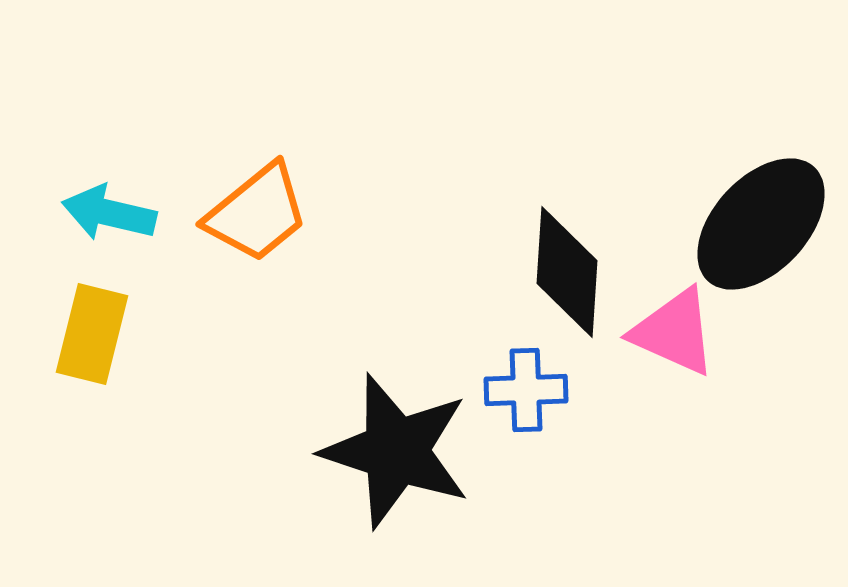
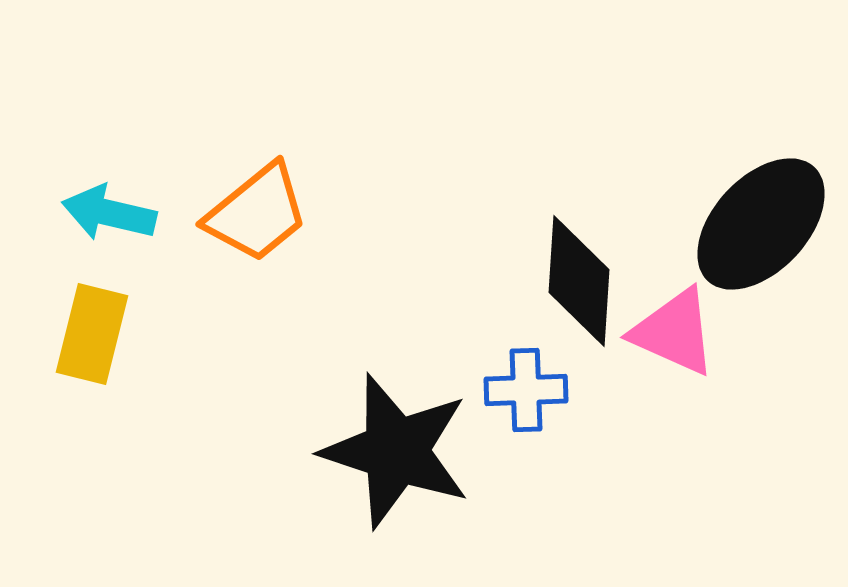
black diamond: moved 12 px right, 9 px down
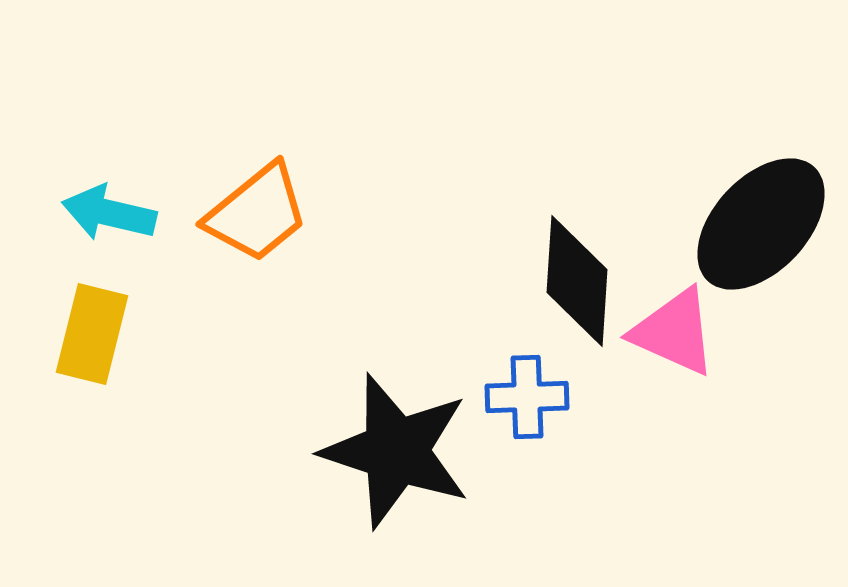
black diamond: moved 2 px left
blue cross: moved 1 px right, 7 px down
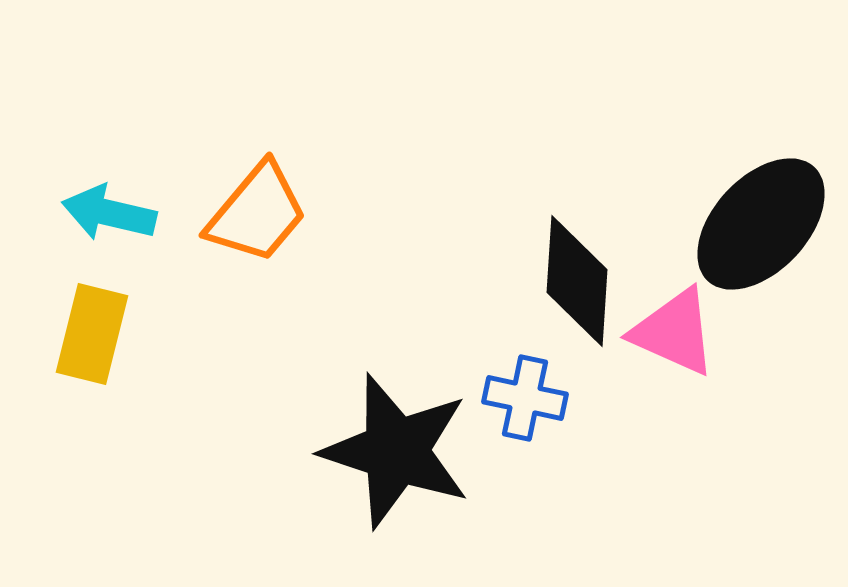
orange trapezoid: rotated 11 degrees counterclockwise
blue cross: moved 2 px left, 1 px down; rotated 14 degrees clockwise
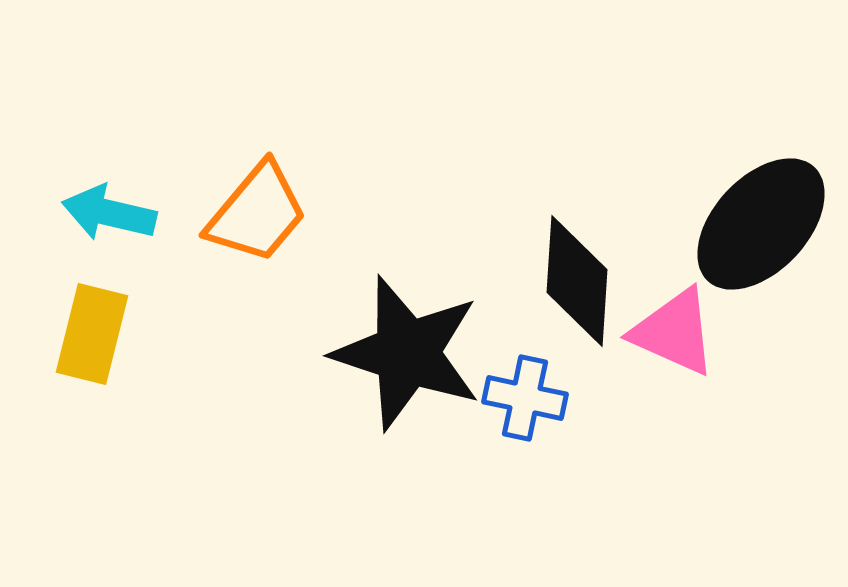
black star: moved 11 px right, 98 px up
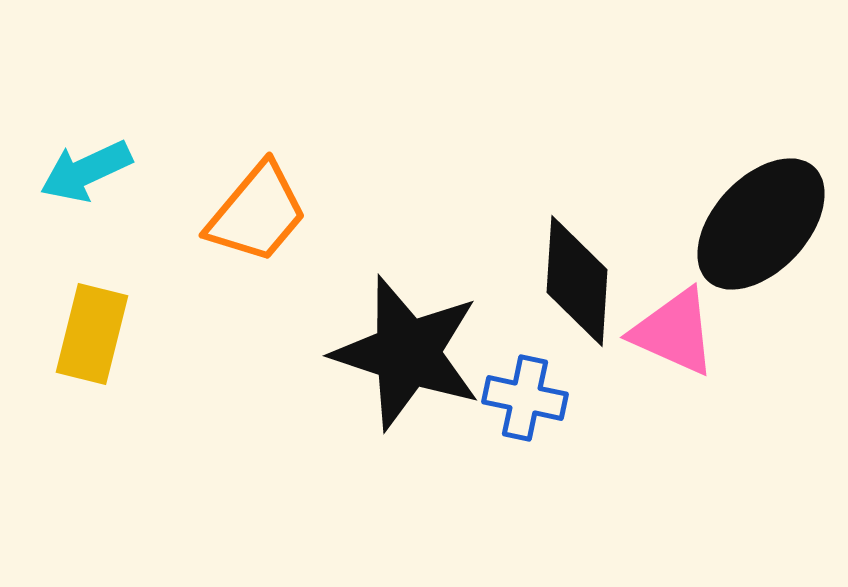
cyan arrow: moved 23 px left, 42 px up; rotated 38 degrees counterclockwise
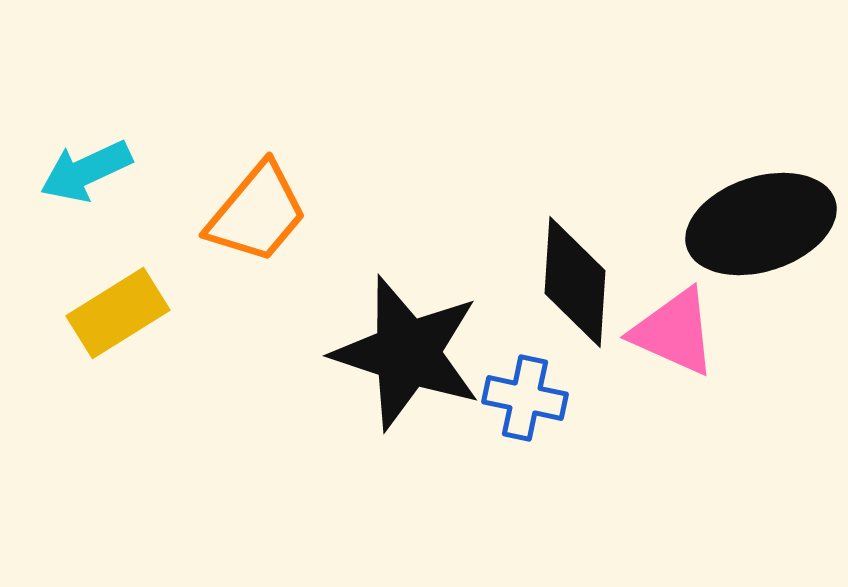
black ellipse: rotated 29 degrees clockwise
black diamond: moved 2 px left, 1 px down
yellow rectangle: moved 26 px right, 21 px up; rotated 44 degrees clockwise
